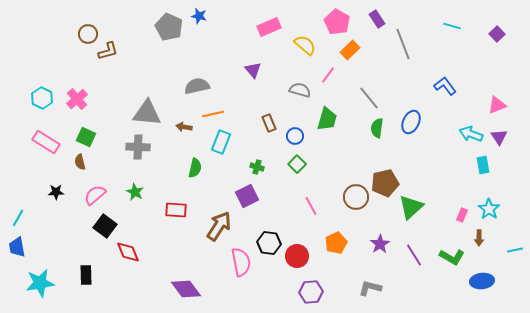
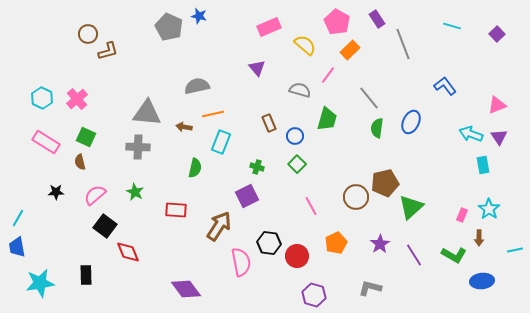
purple triangle at (253, 70): moved 4 px right, 2 px up
green L-shape at (452, 257): moved 2 px right, 2 px up
purple hexagon at (311, 292): moved 3 px right, 3 px down; rotated 20 degrees clockwise
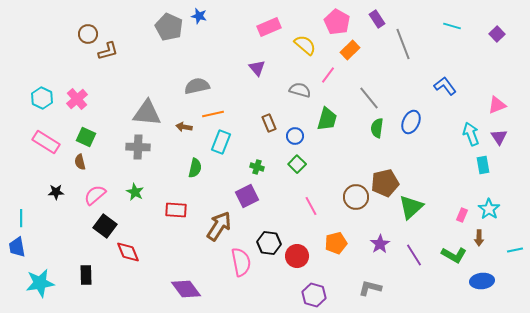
cyan arrow at (471, 134): rotated 50 degrees clockwise
cyan line at (18, 218): moved 3 px right; rotated 30 degrees counterclockwise
orange pentagon at (336, 243): rotated 10 degrees clockwise
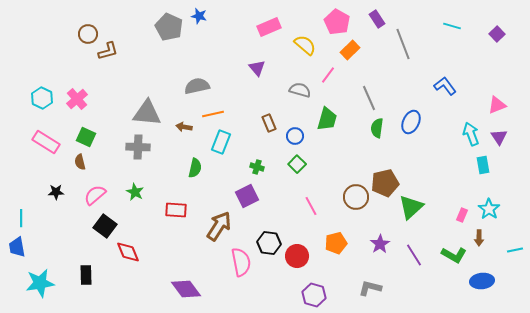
gray line at (369, 98): rotated 15 degrees clockwise
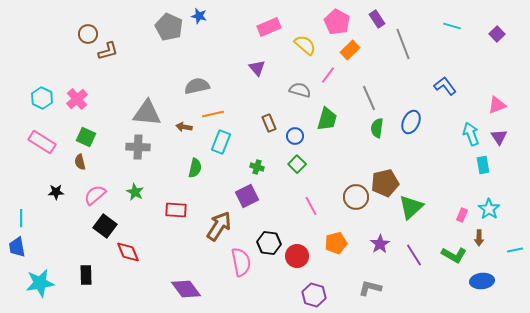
pink rectangle at (46, 142): moved 4 px left
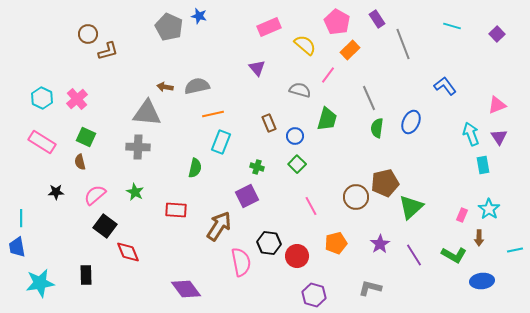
brown arrow at (184, 127): moved 19 px left, 40 px up
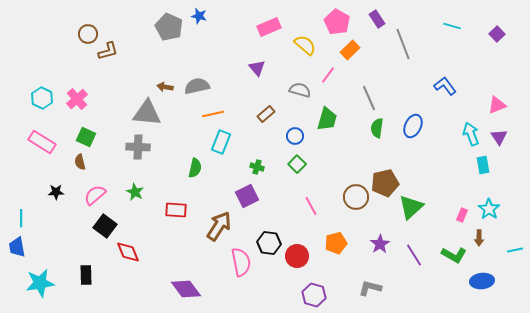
blue ellipse at (411, 122): moved 2 px right, 4 px down
brown rectangle at (269, 123): moved 3 px left, 9 px up; rotated 72 degrees clockwise
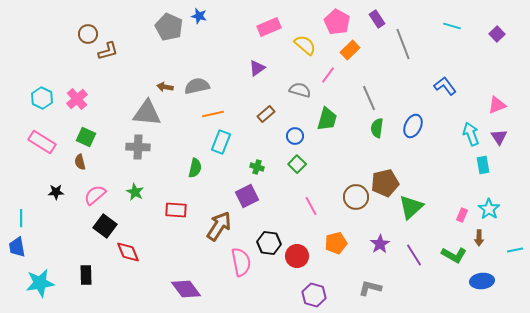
purple triangle at (257, 68): rotated 36 degrees clockwise
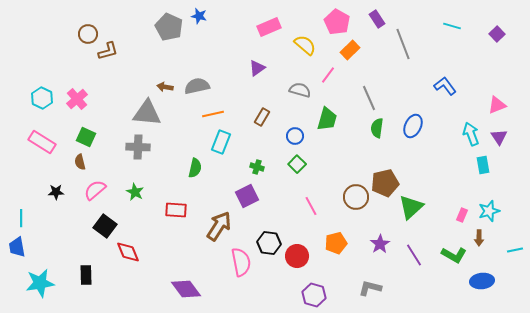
brown rectangle at (266, 114): moved 4 px left, 3 px down; rotated 18 degrees counterclockwise
pink semicircle at (95, 195): moved 5 px up
cyan star at (489, 209): moved 2 px down; rotated 20 degrees clockwise
